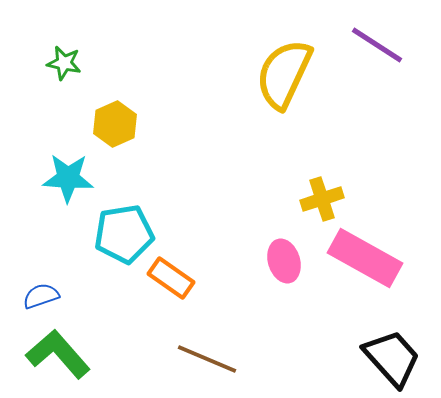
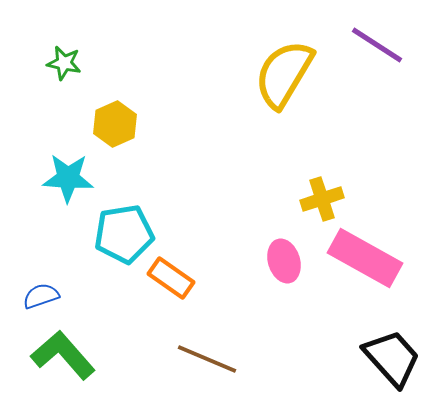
yellow semicircle: rotated 6 degrees clockwise
green L-shape: moved 5 px right, 1 px down
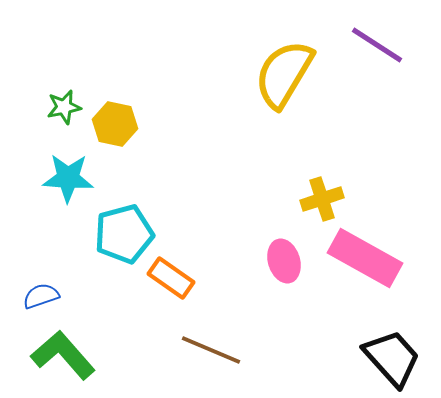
green star: moved 44 px down; rotated 24 degrees counterclockwise
yellow hexagon: rotated 24 degrees counterclockwise
cyan pentagon: rotated 6 degrees counterclockwise
brown line: moved 4 px right, 9 px up
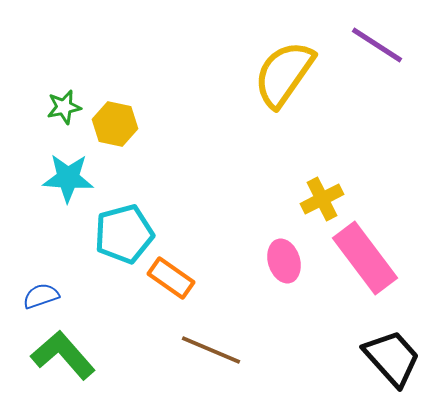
yellow semicircle: rotated 4 degrees clockwise
yellow cross: rotated 9 degrees counterclockwise
pink rectangle: rotated 24 degrees clockwise
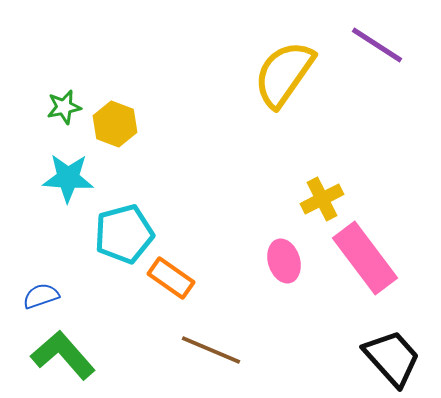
yellow hexagon: rotated 9 degrees clockwise
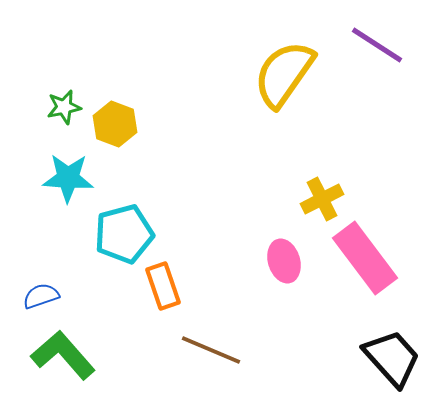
orange rectangle: moved 8 px left, 8 px down; rotated 36 degrees clockwise
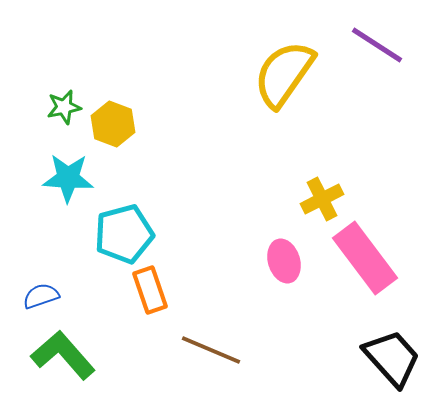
yellow hexagon: moved 2 px left
orange rectangle: moved 13 px left, 4 px down
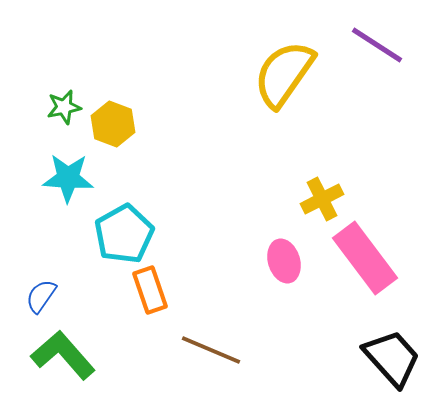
cyan pentagon: rotated 14 degrees counterclockwise
blue semicircle: rotated 36 degrees counterclockwise
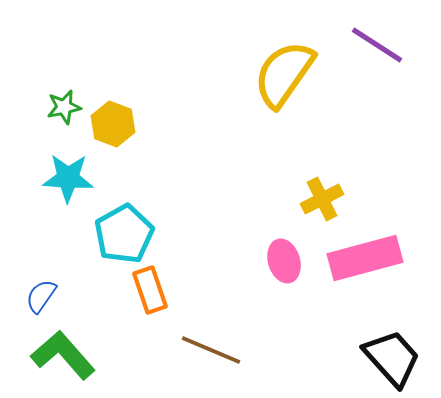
pink rectangle: rotated 68 degrees counterclockwise
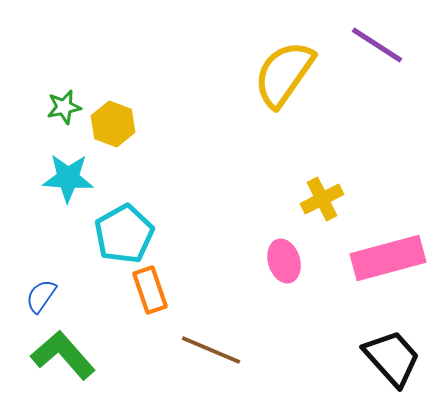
pink rectangle: moved 23 px right
